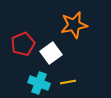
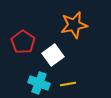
red pentagon: moved 2 px up; rotated 15 degrees counterclockwise
white square: moved 2 px right, 2 px down
yellow line: moved 2 px down
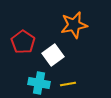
cyan cross: rotated 10 degrees counterclockwise
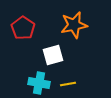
red pentagon: moved 14 px up
white square: rotated 20 degrees clockwise
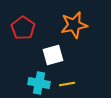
yellow line: moved 1 px left
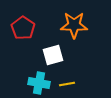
orange star: rotated 12 degrees clockwise
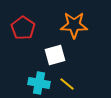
white square: moved 2 px right
yellow line: rotated 49 degrees clockwise
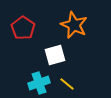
orange star: rotated 24 degrees clockwise
cyan cross: rotated 30 degrees counterclockwise
